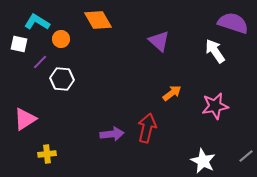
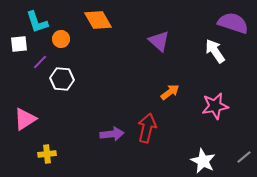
cyan L-shape: rotated 140 degrees counterclockwise
white square: rotated 18 degrees counterclockwise
orange arrow: moved 2 px left, 1 px up
gray line: moved 2 px left, 1 px down
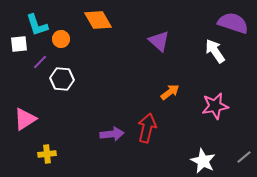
cyan L-shape: moved 3 px down
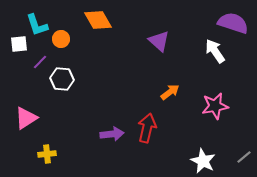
pink triangle: moved 1 px right, 1 px up
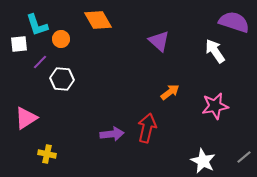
purple semicircle: moved 1 px right, 1 px up
yellow cross: rotated 18 degrees clockwise
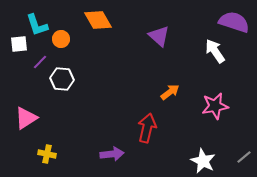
purple triangle: moved 5 px up
purple arrow: moved 20 px down
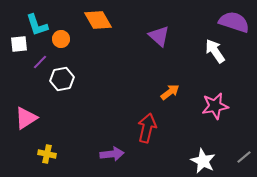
white hexagon: rotated 15 degrees counterclockwise
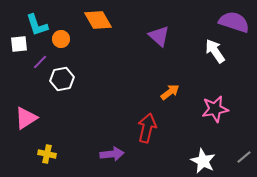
pink star: moved 3 px down
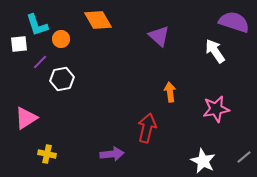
orange arrow: rotated 60 degrees counterclockwise
pink star: moved 1 px right
